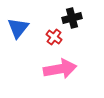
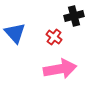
black cross: moved 2 px right, 2 px up
blue triangle: moved 3 px left, 5 px down; rotated 20 degrees counterclockwise
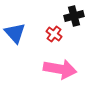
red cross: moved 3 px up
pink arrow: rotated 20 degrees clockwise
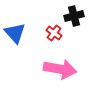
red cross: moved 1 px up
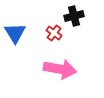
blue triangle: rotated 10 degrees clockwise
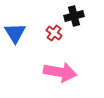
pink arrow: moved 3 px down
